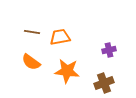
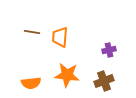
orange trapezoid: rotated 75 degrees counterclockwise
orange semicircle: moved 21 px down; rotated 42 degrees counterclockwise
orange star: moved 4 px down
brown cross: moved 2 px up
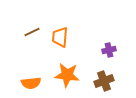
brown line: rotated 35 degrees counterclockwise
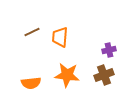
brown cross: moved 6 px up
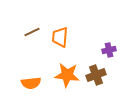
brown cross: moved 8 px left
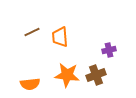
orange trapezoid: rotated 10 degrees counterclockwise
orange semicircle: moved 1 px left, 1 px down
